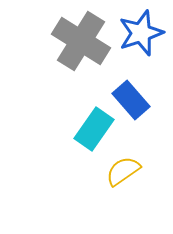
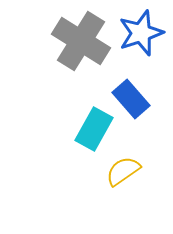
blue rectangle: moved 1 px up
cyan rectangle: rotated 6 degrees counterclockwise
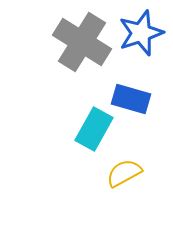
gray cross: moved 1 px right, 1 px down
blue rectangle: rotated 33 degrees counterclockwise
yellow semicircle: moved 1 px right, 2 px down; rotated 6 degrees clockwise
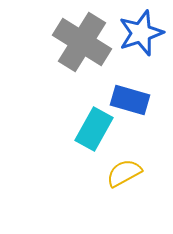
blue rectangle: moved 1 px left, 1 px down
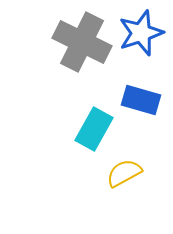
gray cross: rotated 6 degrees counterclockwise
blue rectangle: moved 11 px right
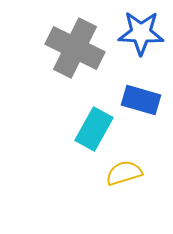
blue star: rotated 21 degrees clockwise
gray cross: moved 7 px left, 6 px down
yellow semicircle: rotated 12 degrees clockwise
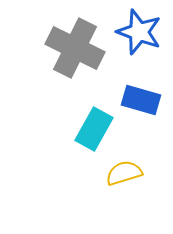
blue star: moved 2 px left, 1 px up; rotated 18 degrees clockwise
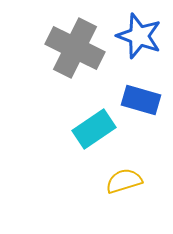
blue star: moved 4 px down
cyan rectangle: rotated 27 degrees clockwise
yellow semicircle: moved 8 px down
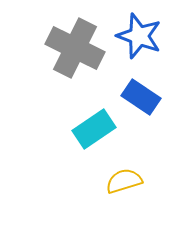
blue rectangle: moved 3 px up; rotated 18 degrees clockwise
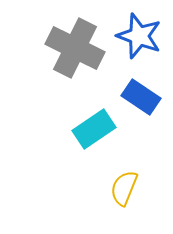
yellow semicircle: moved 7 px down; rotated 51 degrees counterclockwise
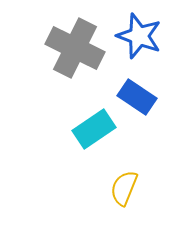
blue rectangle: moved 4 px left
